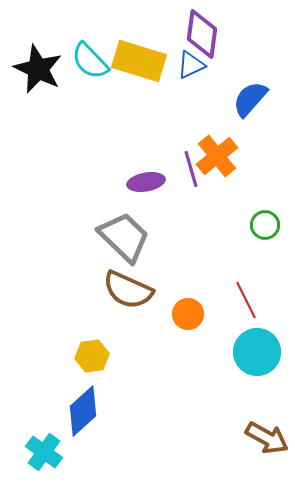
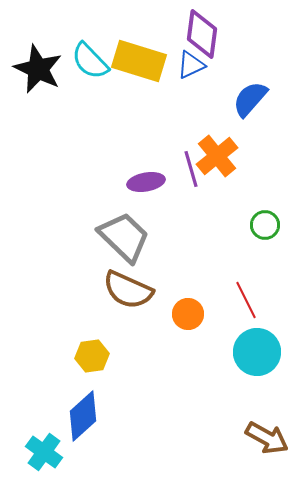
blue diamond: moved 5 px down
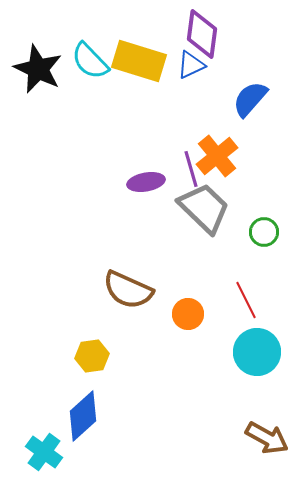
green circle: moved 1 px left, 7 px down
gray trapezoid: moved 80 px right, 29 px up
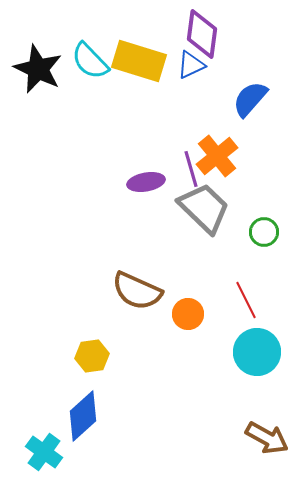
brown semicircle: moved 9 px right, 1 px down
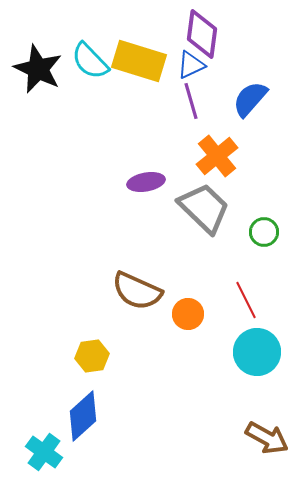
purple line: moved 68 px up
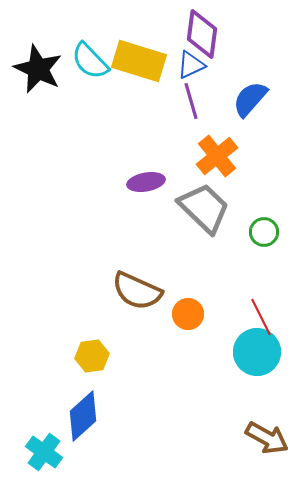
red line: moved 15 px right, 17 px down
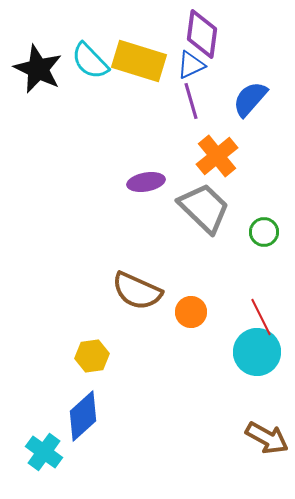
orange circle: moved 3 px right, 2 px up
